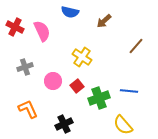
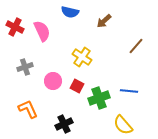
red square: rotated 24 degrees counterclockwise
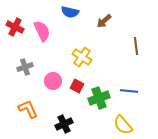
brown line: rotated 48 degrees counterclockwise
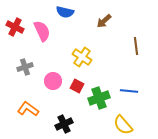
blue semicircle: moved 5 px left
orange L-shape: rotated 30 degrees counterclockwise
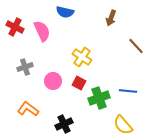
brown arrow: moved 7 px right, 3 px up; rotated 28 degrees counterclockwise
brown line: rotated 36 degrees counterclockwise
red square: moved 2 px right, 3 px up
blue line: moved 1 px left
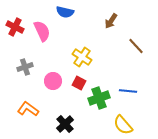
brown arrow: moved 3 px down; rotated 14 degrees clockwise
black cross: moved 1 px right; rotated 18 degrees counterclockwise
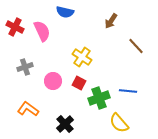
yellow semicircle: moved 4 px left, 2 px up
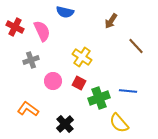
gray cross: moved 6 px right, 7 px up
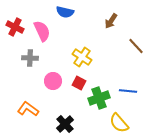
gray cross: moved 1 px left, 2 px up; rotated 21 degrees clockwise
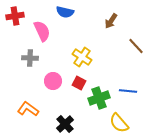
red cross: moved 11 px up; rotated 36 degrees counterclockwise
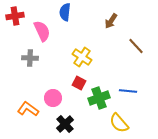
blue semicircle: rotated 84 degrees clockwise
pink circle: moved 17 px down
